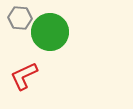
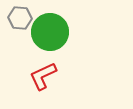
red L-shape: moved 19 px right
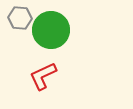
green circle: moved 1 px right, 2 px up
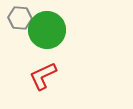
green circle: moved 4 px left
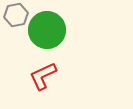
gray hexagon: moved 4 px left, 3 px up; rotated 15 degrees counterclockwise
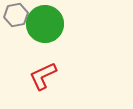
green circle: moved 2 px left, 6 px up
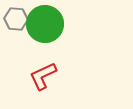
gray hexagon: moved 4 px down; rotated 15 degrees clockwise
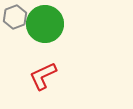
gray hexagon: moved 1 px left, 2 px up; rotated 25 degrees counterclockwise
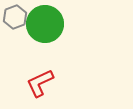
red L-shape: moved 3 px left, 7 px down
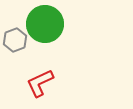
gray hexagon: moved 23 px down
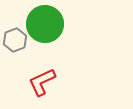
red L-shape: moved 2 px right, 1 px up
